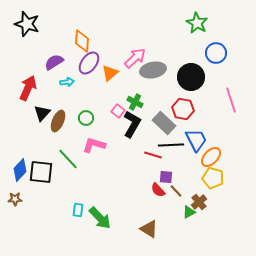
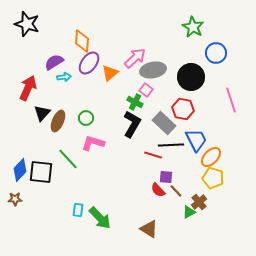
green star: moved 4 px left, 4 px down
cyan arrow: moved 3 px left, 5 px up
pink square: moved 28 px right, 21 px up
pink L-shape: moved 1 px left, 2 px up
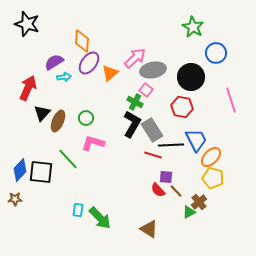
red hexagon: moved 1 px left, 2 px up
gray rectangle: moved 12 px left, 7 px down; rotated 15 degrees clockwise
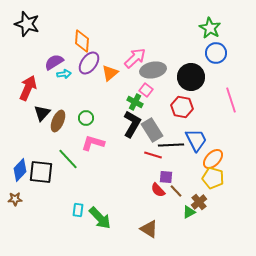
green star: moved 17 px right, 1 px down
cyan arrow: moved 3 px up
orange ellipse: moved 2 px right, 2 px down
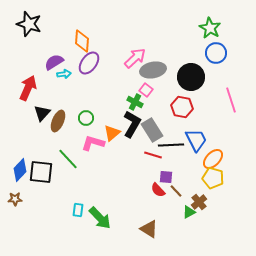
black star: moved 2 px right
orange triangle: moved 2 px right, 60 px down
